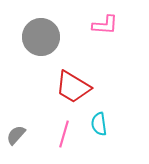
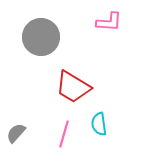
pink L-shape: moved 4 px right, 3 px up
gray semicircle: moved 2 px up
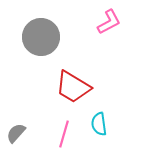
pink L-shape: rotated 32 degrees counterclockwise
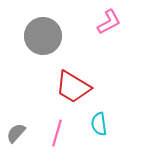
gray circle: moved 2 px right, 1 px up
pink line: moved 7 px left, 1 px up
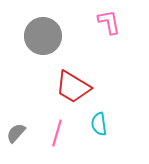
pink L-shape: rotated 72 degrees counterclockwise
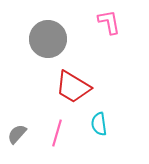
gray circle: moved 5 px right, 3 px down
gray semicircle: moved 1 px right, 1 px down
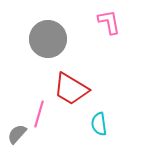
red trapezoid: moved 2 px left, 2 px down
pink line: moved 18 px left, 19 px up
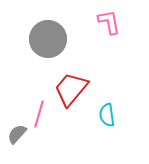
red trapezoid: rotated 99 degrees clockwise
cyan semicircle: moved 8 px right, 9 px up
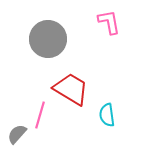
red trapezoid: rotated 81 degrees clockwise
pink line: moved 1 px right, 1 px down
